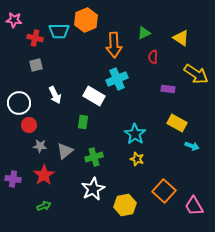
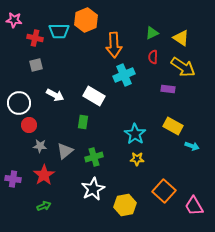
green triangle: moved 8 px right
yellow arrow: moved 13 px left, 7 px up
cyan cross: moved 7 px right, 4 px up
white arrow: rotated 36 degrees counterclockwise
yellow rectangle: moved 4 px left, 3 px down
yellow star: rotated 16 degrees counterclockwise
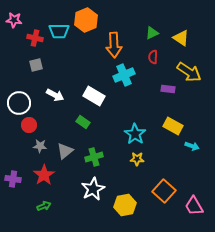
yellow arrow: moved 6 px right, 5 px down
green rectangle: rotated 64 degrees counterclockwise
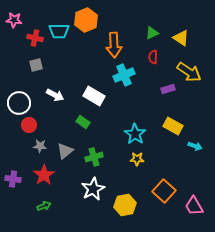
purple rectangle: rotated 24 degrees counterclockwise
cyan arrow: moved 3 px right
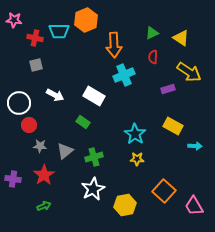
cyan arrow: rotated 16 degrees counterclockwise
